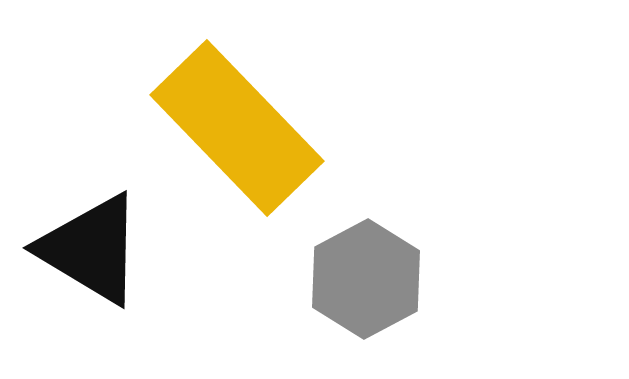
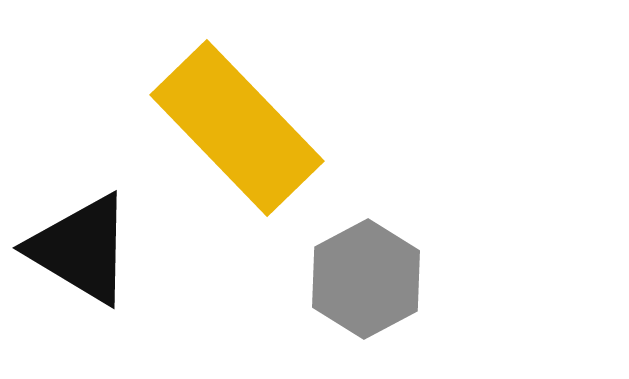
black triangle: moved 10 px left
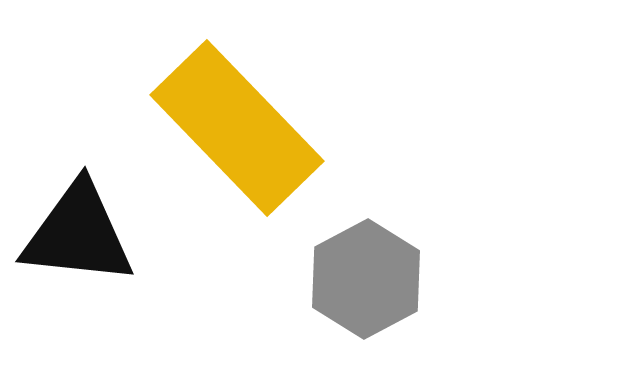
black triangle: moved 3 px left, 15 px up; rotated 25 degrees counterclockwise
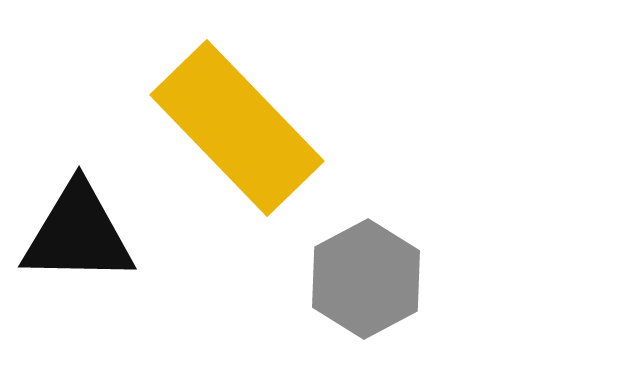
black triangle: rotated 5 degrees counterclockwise
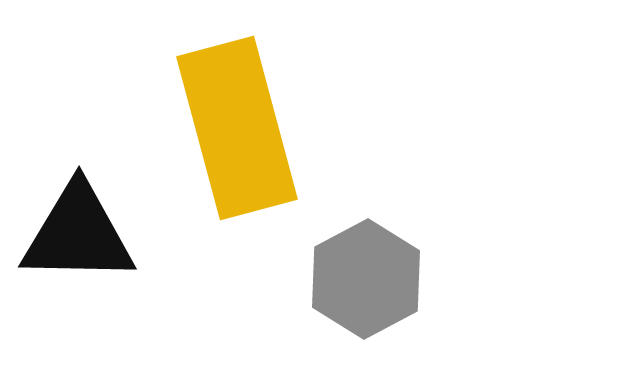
yellow rectangle: rotated 29 degrees clockwise
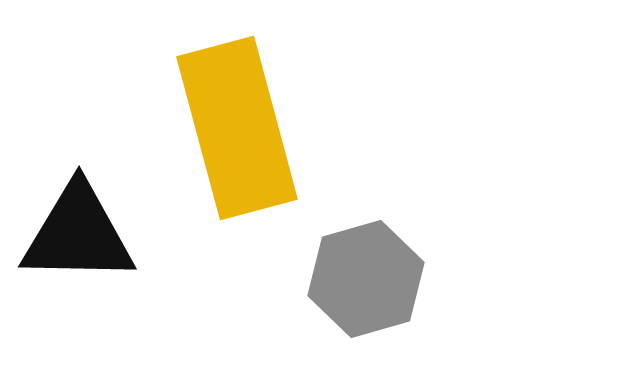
gray hexagon: rotated 12 degrees clockwise
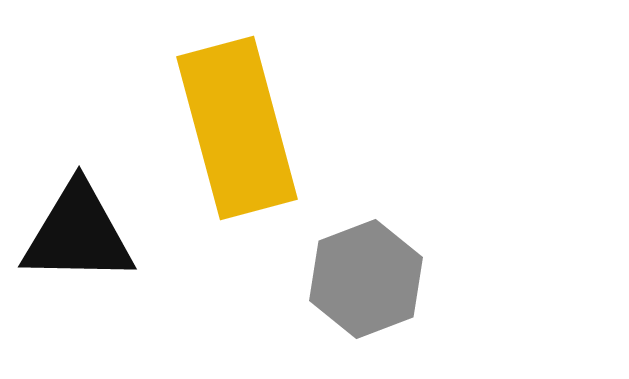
gray hexagon: rotated 5 degrees counterclockwise
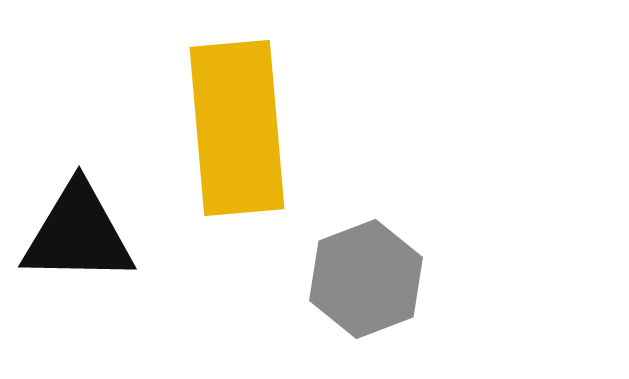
yellow rectangle: rotated 10 degrees clockwise
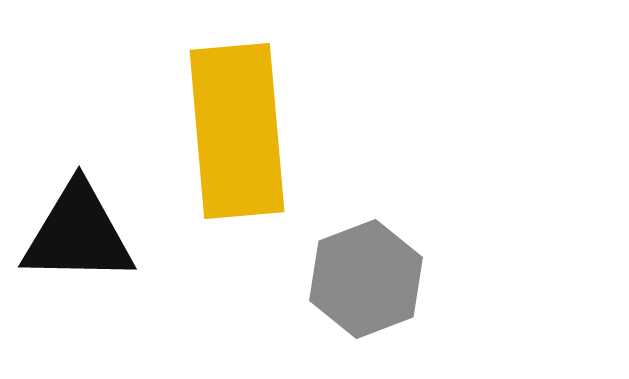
yellow rectangle: moved 3 px down
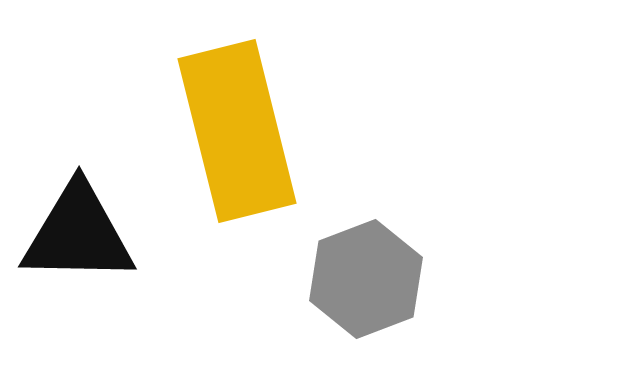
yellow rectangle: rotated 9 degrees counterclockwise
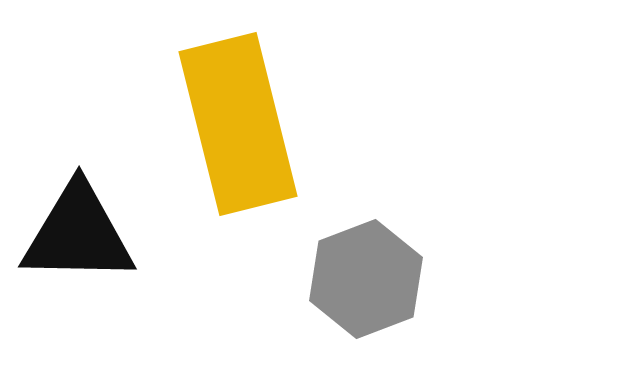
yellow rectangle: moved 1 px right, 7 px up
